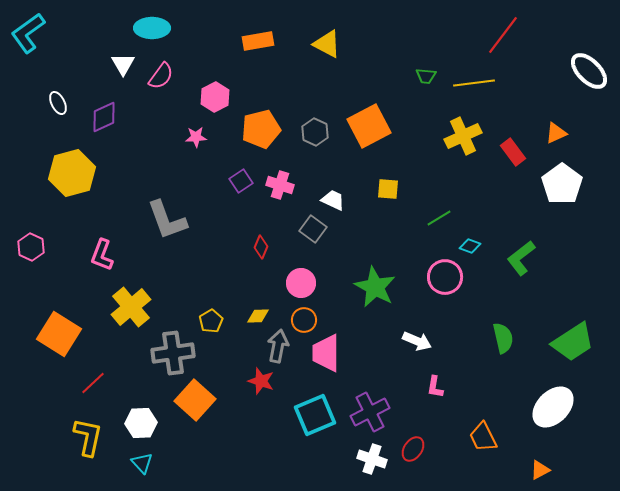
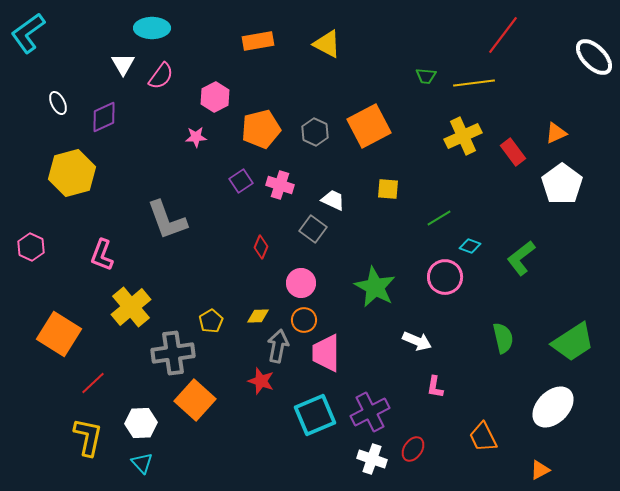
white ellipse at (589, 71): moved 5 px right, 14 px up
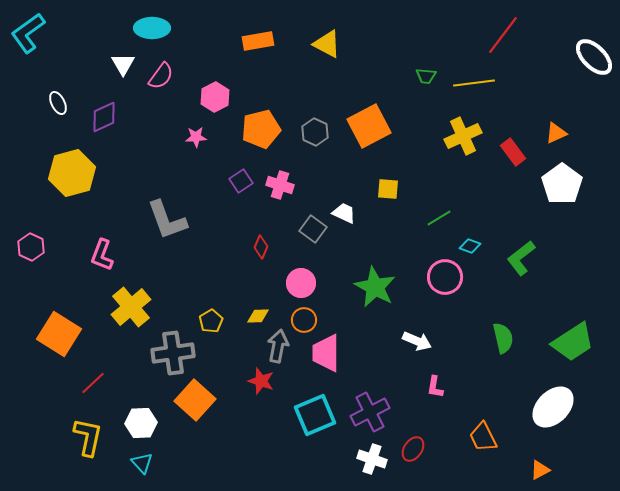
white trapezoid at (333, 200): moved 11 px right, 13 px down
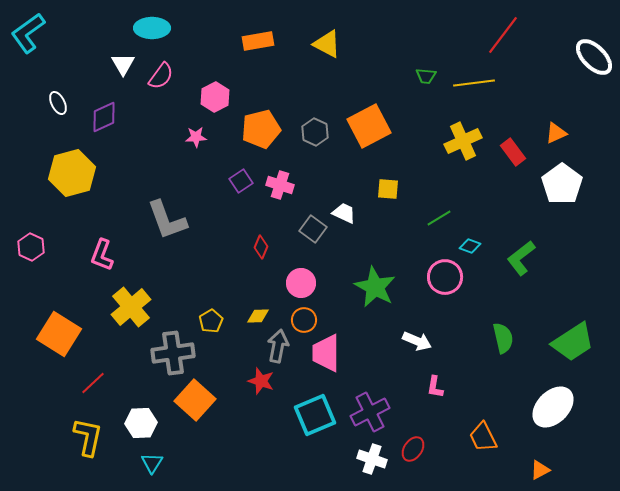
yellow cross at (463, 136): moved 5 px down
cyan triangle at (142, 463): moved 10 px right; rotated 15 degrees clockwise
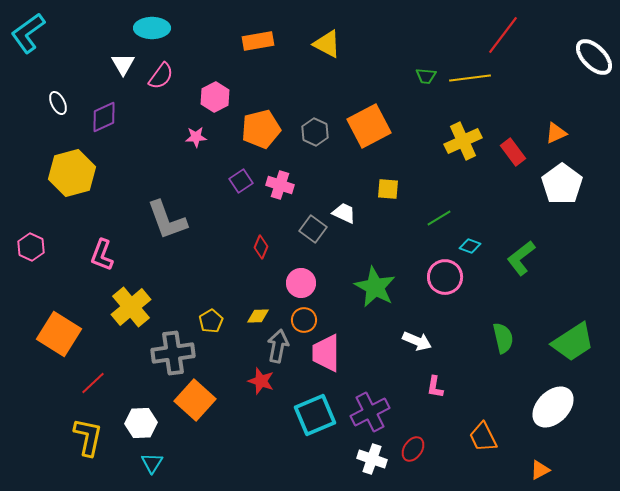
yellow line at (474, 83): moved 4 px left, 5 px up
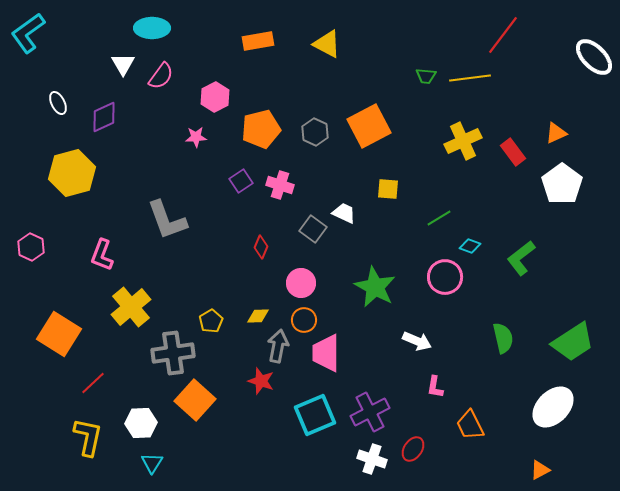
orange trapezoid at (483, 437): moved 13 px left, 12 px up
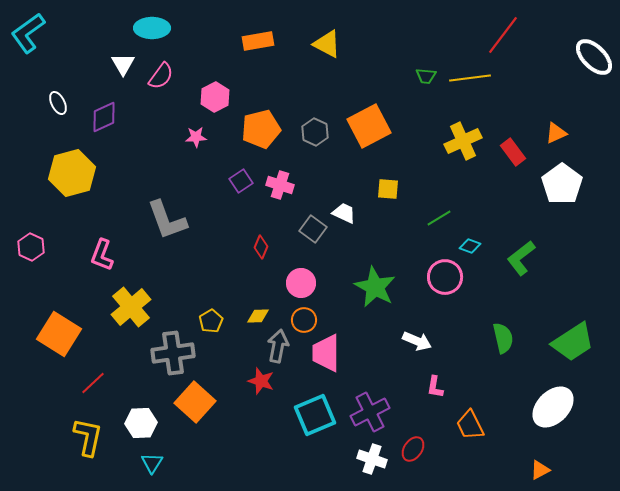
orange square at (195, 400): moved 2 px down
